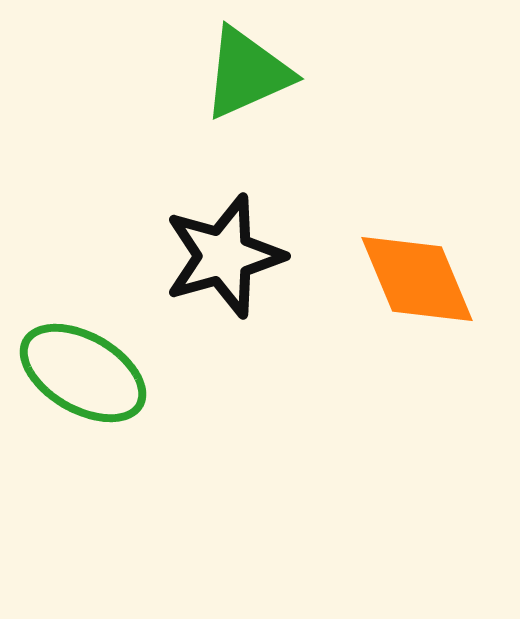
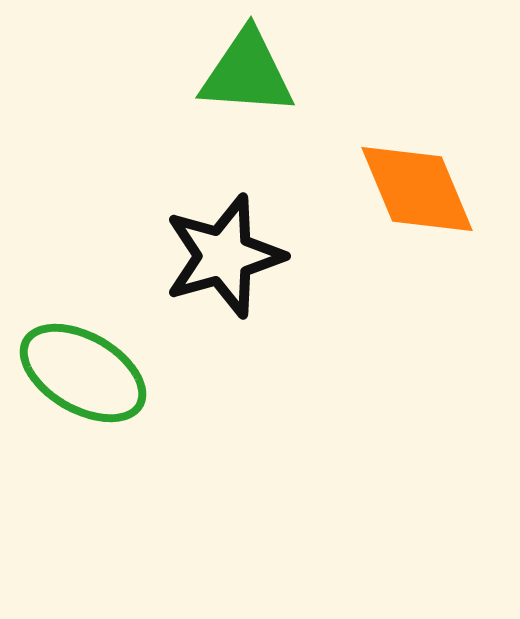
green triangle: rotated 28 degrees clockwise
orange diamond: moved 90 px up
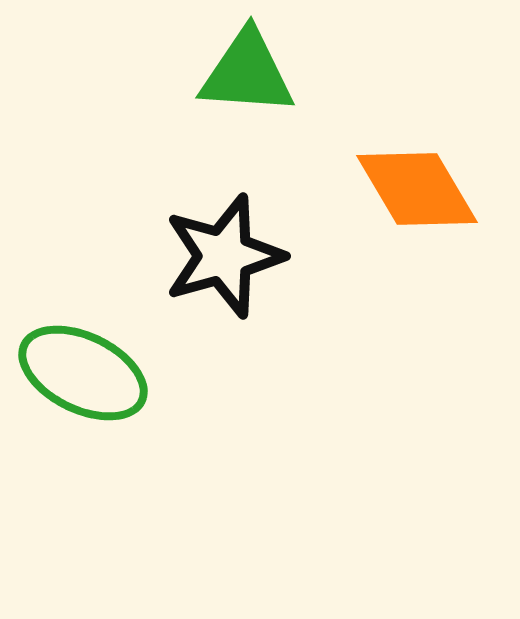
orange diamond: rotated 8 degrees counterclockwise
green ellipse: rotated 4 degrees counterclockwise
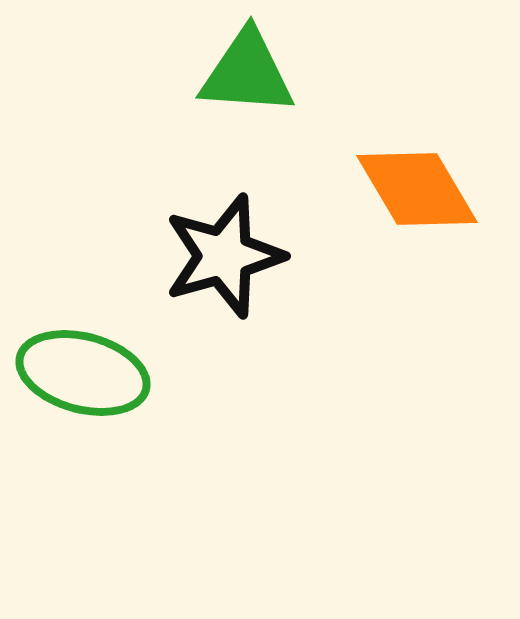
green ellipse: rotated 11 degrees counterclockwise
